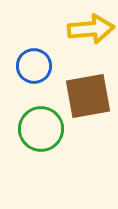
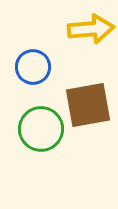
blue circle: moved 1 px left, 1 px down
brown square: moved 9 px down
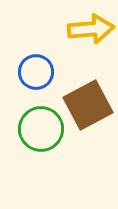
blue circle: moved 3 px right, 5 px down
brown square: rotated 18 degrees counterclockwise
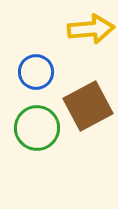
brown square: moved 1 px down
green circle: moved 4 px left, 1 px up
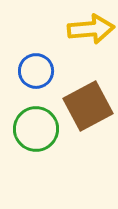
blue circle: moved 1 px up
green circle: moved 1 px left, 1 px down
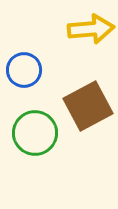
blue circle: moved 12 px left, 1 px up
green circle: moved 1 px left, 4 px down
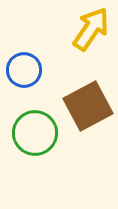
yellow arrow: rotated 51 degrees counterclockwise
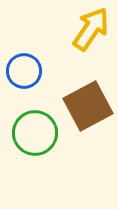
blue circle: moved 1 px down
